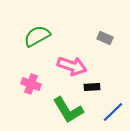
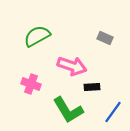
blue line: rotated 10 degrees counterclockwise
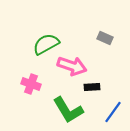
green semicircle: moved 9 px right, 8 px down
